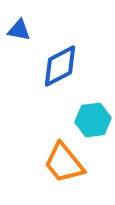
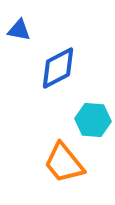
blue diamond: moved 2 px left, 2 px down
cyan hexagon: rotated 12 degrees clockwise
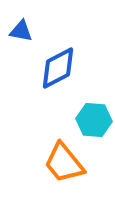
blue triangle: moved 2 px right, 1 px down
cyan hexagon: moved 1 px right
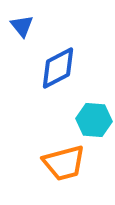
blue triangle: moved 1 px right, 5 px up; rotated 40 degrees clockwise
orange trapezoid: rotated 66 degrees counterclockwise
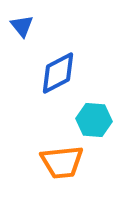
blue diamond: moved 5 px down
orange trapezoid: moved 2 px left, 1 px up; rotated 9 degrees clockwise
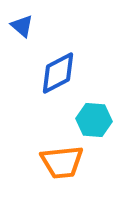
blue triangle: rotated 10 degrees counterclockwise
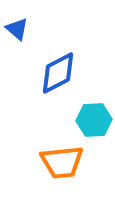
blue triangle: moved 5 px left, 3 px down
cyan hexagon: rotated 8 degrees counterclockwise
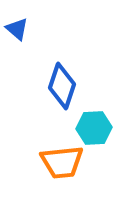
blue diamond: moved 4 px right, 13 px down; rotated 45 degrees counterclockwise
cyan hexagon: moved 8 px down
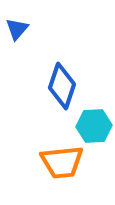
blue triangle: rotated 30 degrees clockwise
cyan hexagon: moved 2 px up
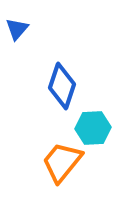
cyan hexagon: moved 1 px left, 2 px down
orange trapezoid: rotated 135 degrees clockwise
